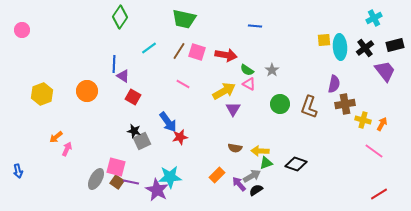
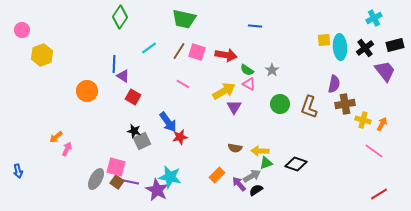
yellow hexagon at (42, 94): moved 39 px up
purple triangle at (233, 109): moved 1 px right, 2 px up
cyan star at (170, 177): rotated 15 degrees clockwise
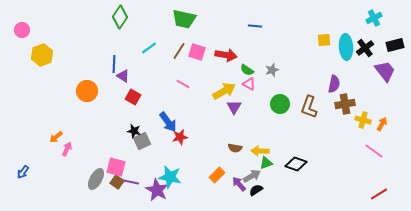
cyan ellipse at (340, 47): moved 6 px right
gray star at (272, 70): rotated 16 degrees clockwise
blue arrow at (18, 171): moved 5 px right, 1 px down; rotated 48 degrees clockwise
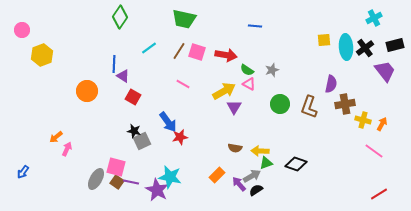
purple semicircle at (334, 84): moved 3 px left
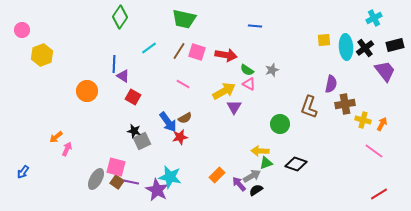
green circle at (280, 104): moved 20 px down
brown semicircle at (235, 148): moved 50 px left, 30 px up; rotated 40 degrees counterclockwise
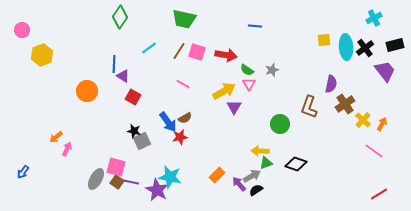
pink triangle at (249, 84): rotated 32 degrees clockwise
brown cross at (345, 104): rotated 24 degrees counterclockwise
yellow cross at (363, 120): rotated 28 degrees clockwise
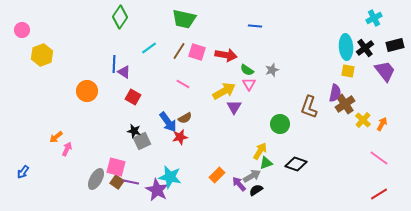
yellow square at (324, 40): moved 24 px right, 31 px down; rotated 16 degrees clockwise
purple triangle at (123, 76): moved 1 px right, 4 px up
purple semicircle at (331, 84): moved 4 px right, 9 px down
yellow arrow at (260, 151): rotated 120 degrees clockwise
pink line at (374, 151): moved 5 px right, 7 px down
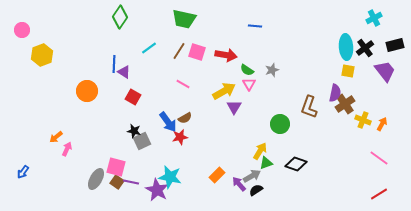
yellow cross at (363, 120): rotated 21 degrees counterclockwise
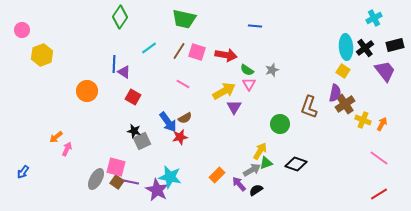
yellow square at (348, 71): moved 5 px left; rotated 24 degrees clockwise
gray arrow at (252, 176): moved 6 px up
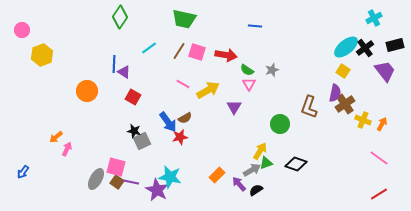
cyan ellipse at (346, 47): rotated 55 degrees clockwise
yellow arrow at (224, 91): moved 16 px left, 1 px up
